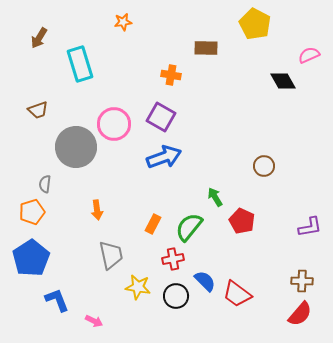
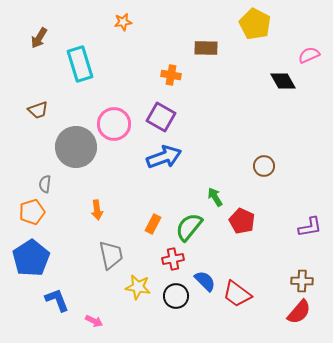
red semicircle: moved 1 px left, 2 px up
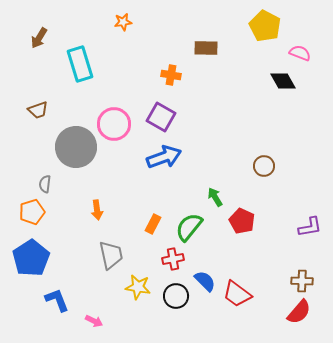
yellow pentagon: moved 10 px right, 2 px down
pink semicircle: moved 9 px left, 2 px up; rotated 45 degrees clockwise
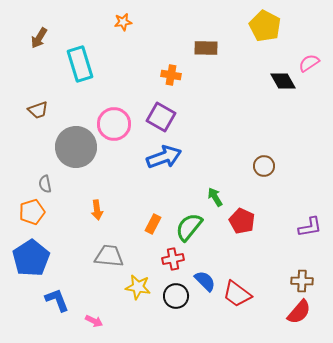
pink semicircle: moved 9 px right, 10 px down; rotated 55 degrees counterclockwise
gray semicircle: rotated 18 degrees counterclockwise
gray trapezoid: moved 2 px left, 1 px down; rotated 72 degrees counterclockwise
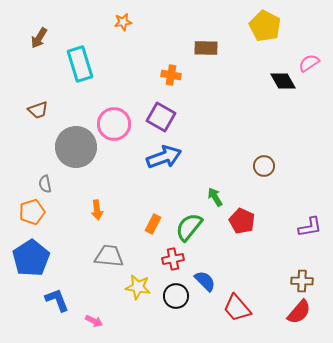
red trapezoid: moved 14 px down; rotated 12 degrees clockwise
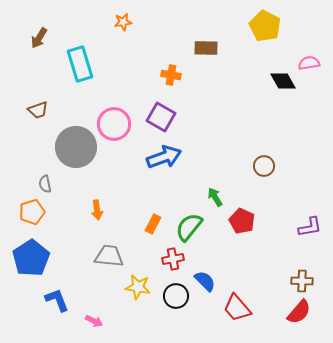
pink semicircle: rotated 25 degrees clockwise
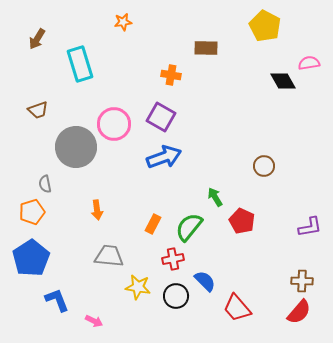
brown arrow: moved 2 px left, 1 px down
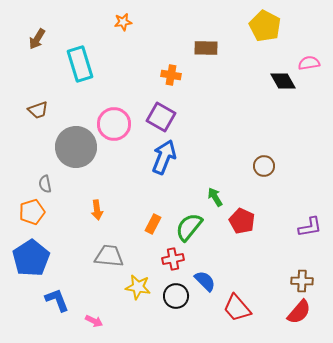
blue arrow: rotated 48 degrees counterclockwise
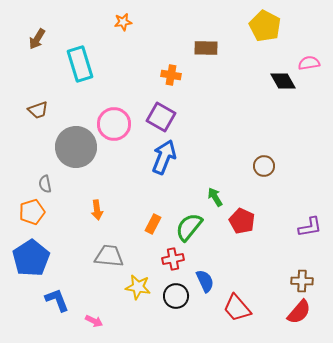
blue semicircle: rotated 20 degrees clockwise
